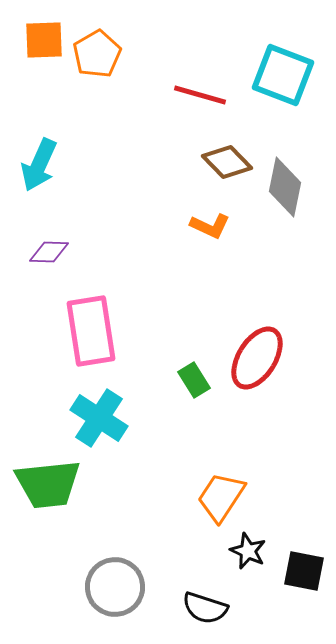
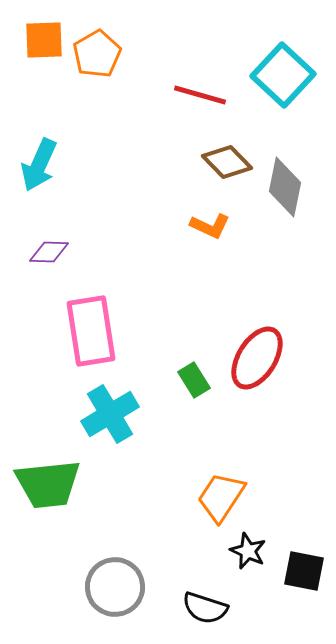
cyan square: rotated 22 degrees clockwise
cyan cross: moved 11 px right, 4 px up; rotated 26 degrees clockwise
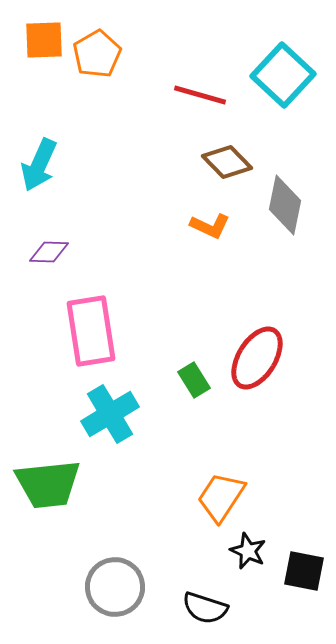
gray diamond: moved 18 px down
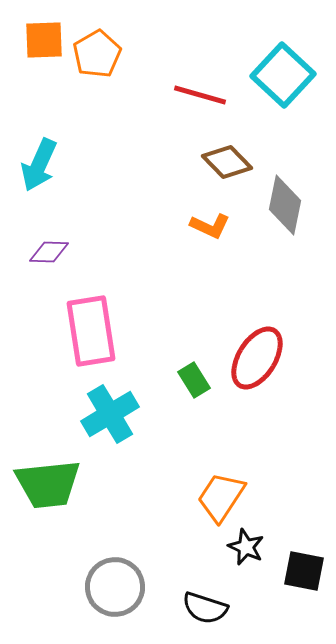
black star: moved 2 px left, 4 px up
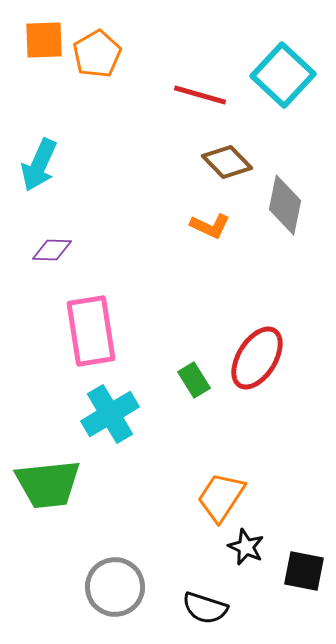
purple diamond: moved 3 px right, 2 px up
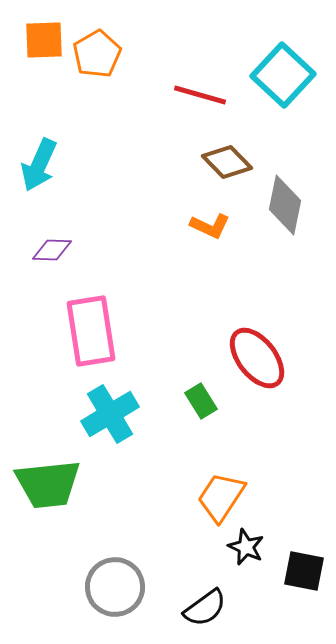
red ellipse: rotated 70 degrees counterclockwise
green rectangle: moved 7 px right, 21 px down
black semicircle: rotated 54 degrees counterclockwise
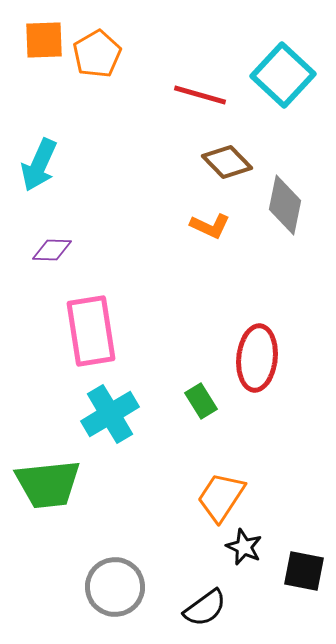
red ellipse: rotated 44 degrees clockwise
black star: moved 2 px left
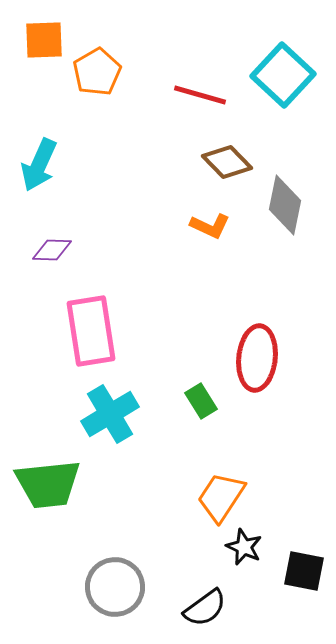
orange pentagon: moved 18 px down
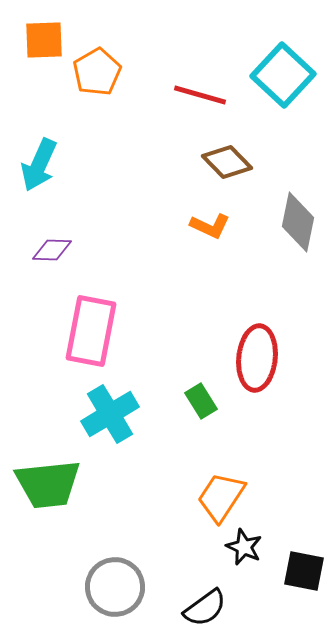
gray diamond: moved 13 px right, 17 px down
pink rectangle: rotated 20 degrees clockwise
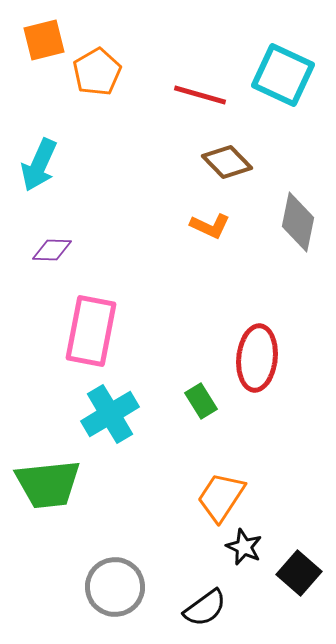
orange square: rotated 12 degrees counterclockwise
cyan square: rotated 18 degrees counterclockwise
black square: moved 5 px left, 2 px down; rotated 30 degrees clockwise
